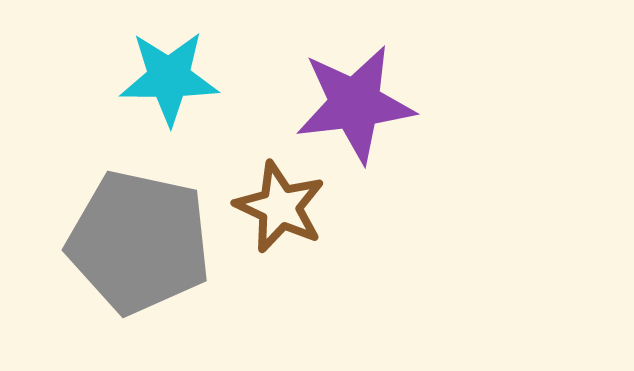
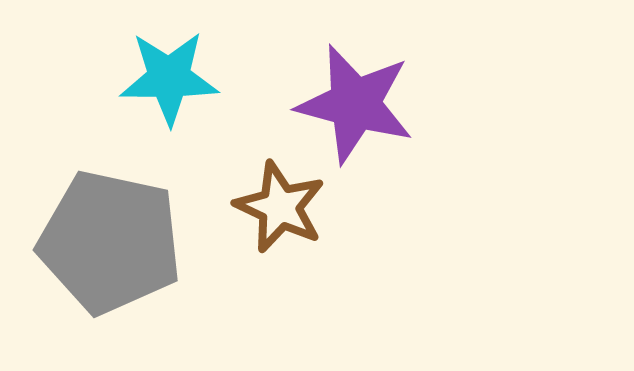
purple star: rotated 22 degrees clockwise
gray pentagon: moved 29 px left
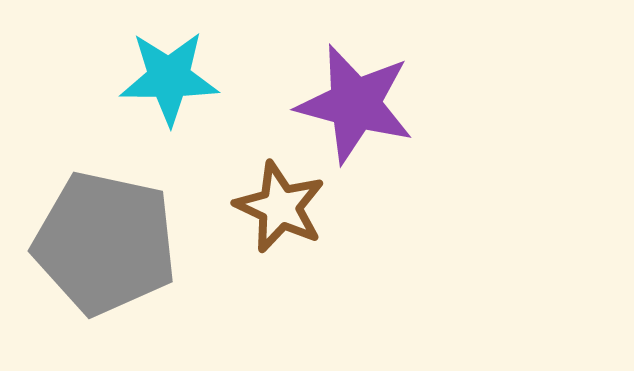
gray pentagon: moved 5 px left, 1 px down
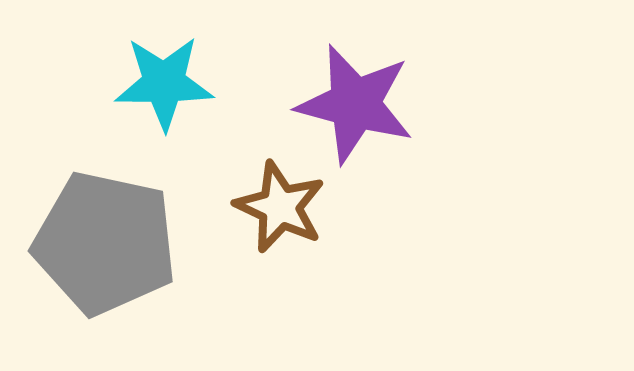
cyan star: moved 5 px left, 5 px down
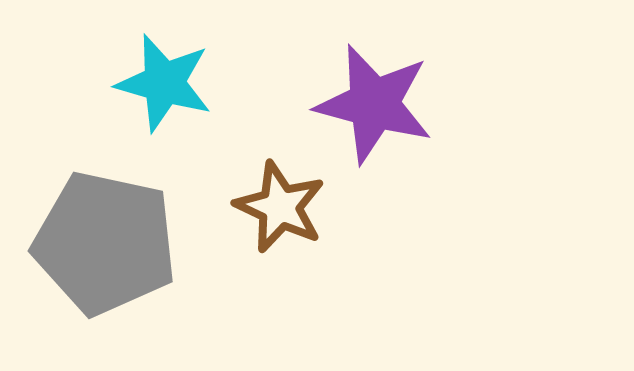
cyan star: rotated 16 degrees clockwise
purple star: moved 19 px right
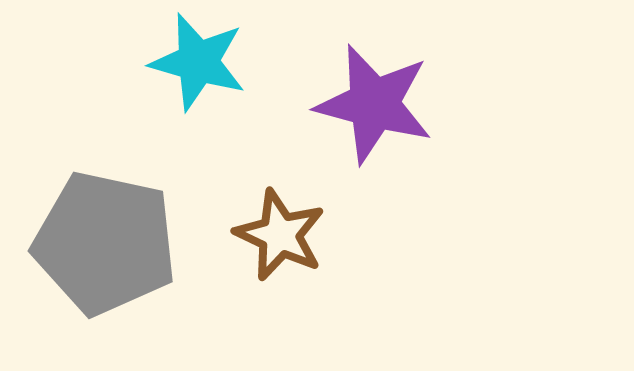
cyan star: moved 34 px right, 21 px up
brown star: moved 28 px down
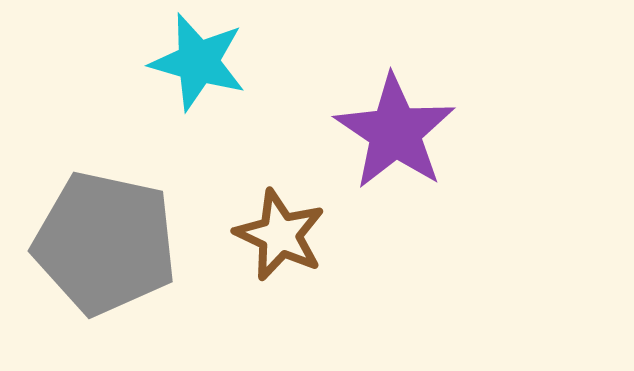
purple star: moved 21 px right, 28 px down; rotated 19 degrees clockwise
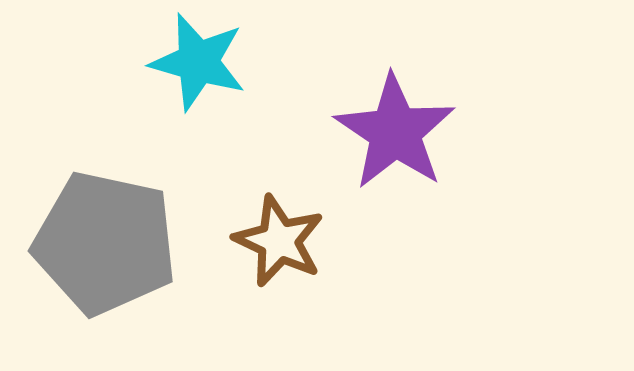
brown star: moved 1 px left, 6 px down
